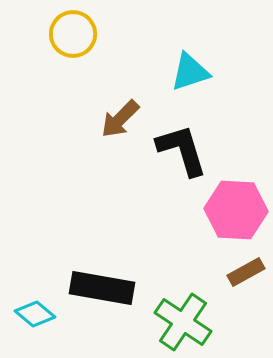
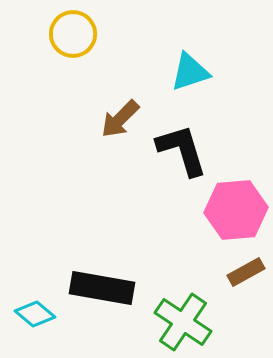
pink hexagon: rotated 8 degrees counterclockwise
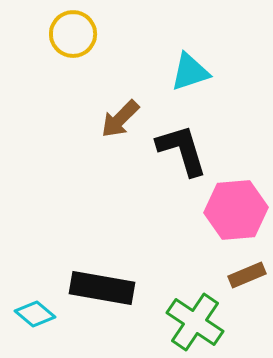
brown rectangle: moved 1 px right, 3 px down; rotated 6 degrees clockwise
green cross: moved 12 px right
